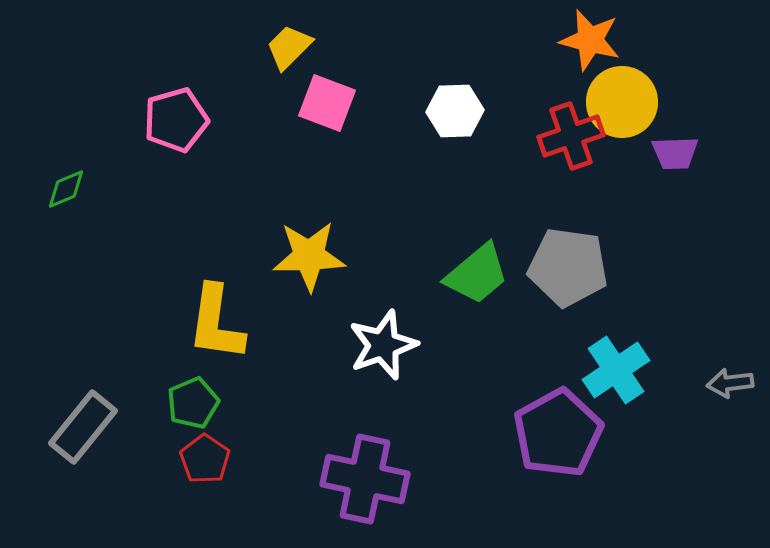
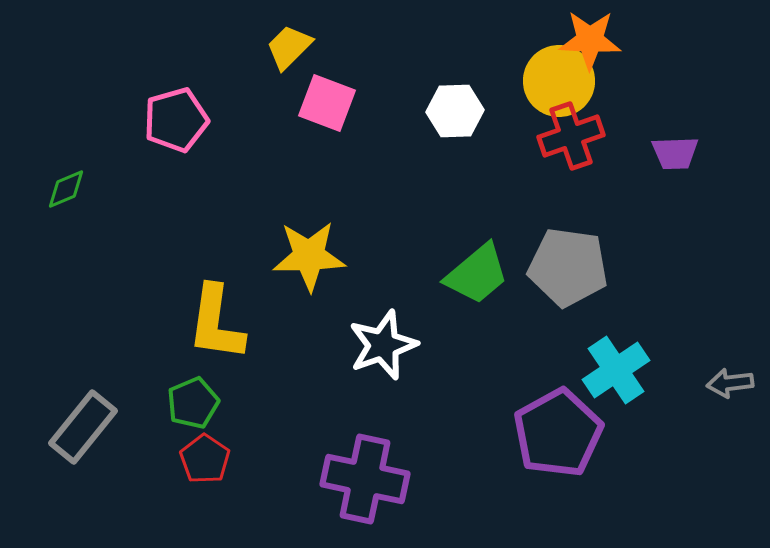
orange star: rotated 12 degrees counterclockwise
yellow circle: moved 63 px left, 21 px up
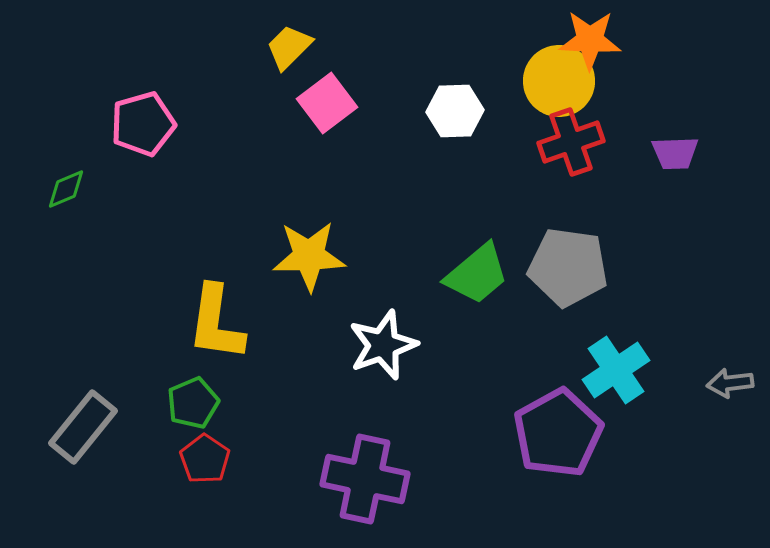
pink square: rotated 32 degrees clockwise
pink pentagon: moved 33 px left, 4 px down
red cross: moved 6 px down
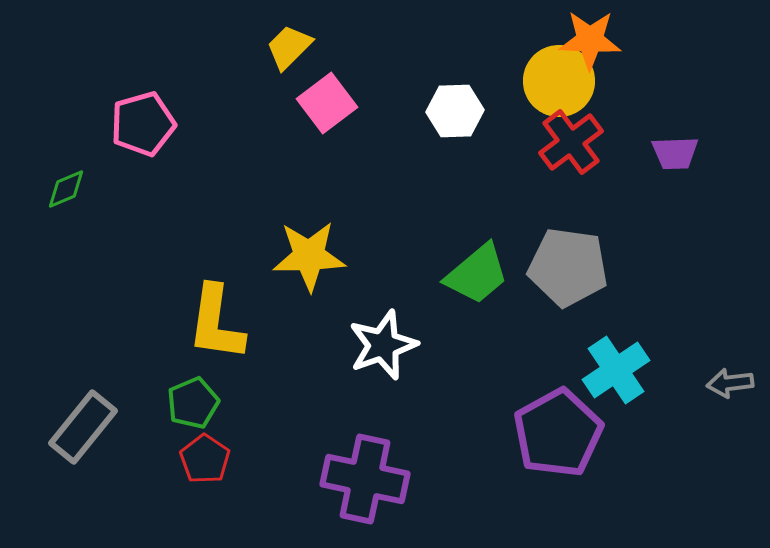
red cross: rotated 18 degrees counterclockwise
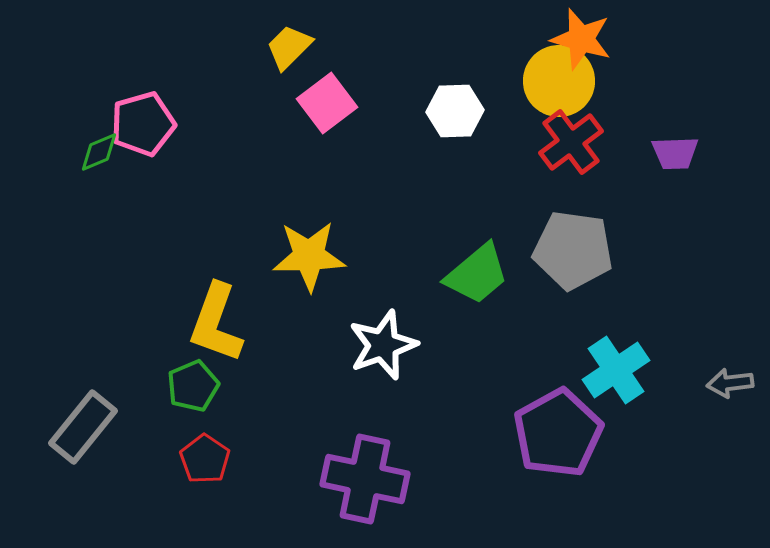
orange star: moved 9 px left, 1 px up; rotated 14 degrees clockwise
green diamond: moved 33 px right, 37 px up
gray pentagon: moved 5 px right, 17 px up
yellow L-shape: rotated 12 degrees clockwise
green pentagon: moved 17 px up
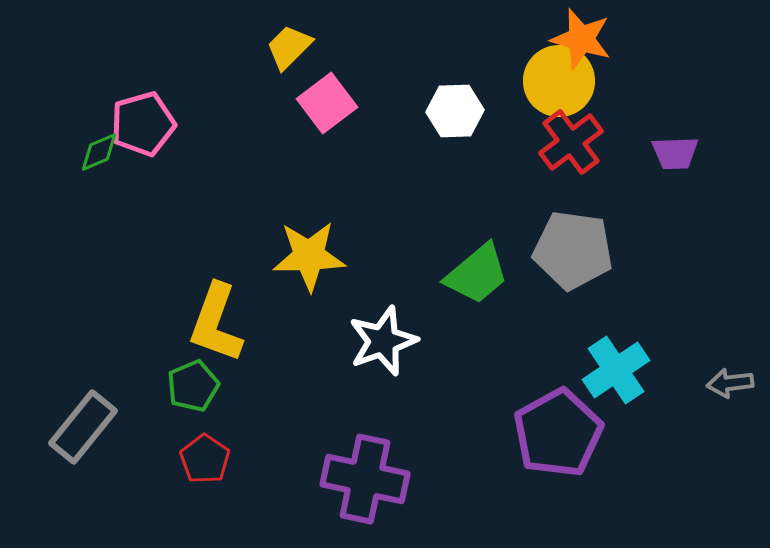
white star: moved 4 px up
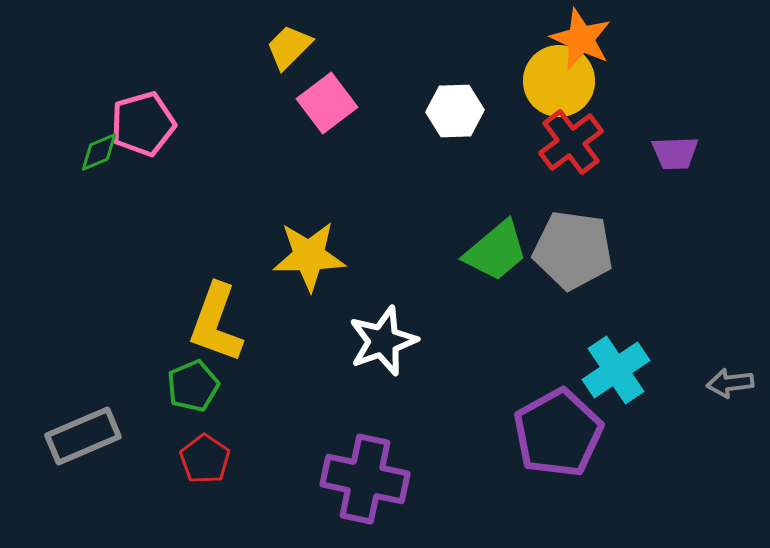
orange star: rotated 8 degrees clockwise
green trapezoid: moved 19 px right, 23 px up
gray rectangle: moved 9 px down; rotated 28 degrees clockwise
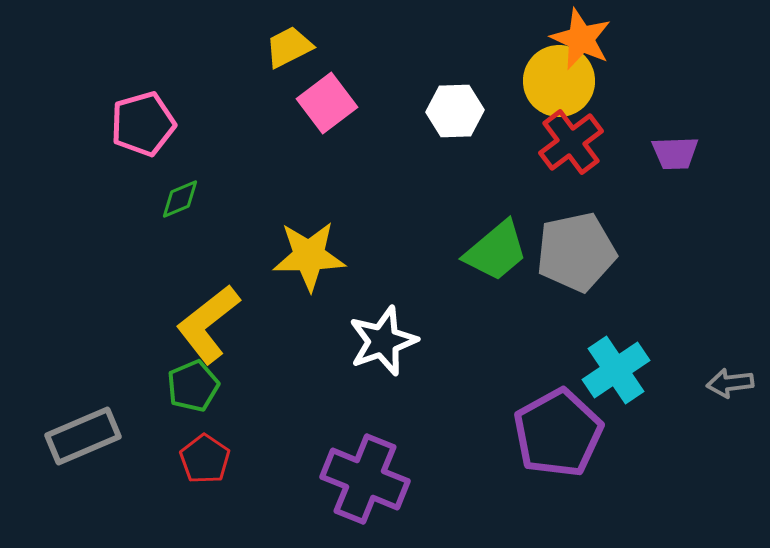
yellow trapezoid: rotated 18 degrees clockwise
green diamond: moved 81 px right, 47 px down
gray pentagon: moved 3 px right, 2 px down; rotated 20 degrees counterclockwise
yellow L-shape: moved 8 px left, 1 px down; rotated 32 degrees clockwise
purple cross: rotated 10 degrees clockwise
